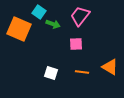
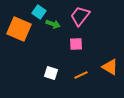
orange line: moved 1 px left, 3 px down; rotated 32 degrees counterclockwise
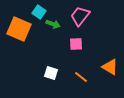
orange line: moved 2 px down; rotated 64 degrees clockwise
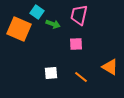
cyan square: moved 2 px left
pink trapezoid: moved 1 px left, 1 px up; rotated 25 degrees counterclockwise
white square: rotated 24 degrees counterclockwise
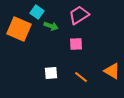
pink trapezoid: rotated 45 degrees clockwise
green arrow: moved 2 px left, 2 px down
orange triangle: moved 2 px right, 4 px down
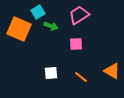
cyan square: moved 1 px right; rotated 24 degrees clockwise
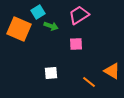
orange line: moved 8 px right, 5 px down
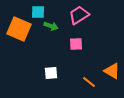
cyan square: rotated 32 degrees clockwise
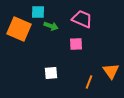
pink trapezoid: moved 3 px right, 4 px down; rotated 55 degrees clockwise
orange triangle: moved 1 px left; rotated 24 degrees clockwise
orange line: rotated 72 degrees clockwise
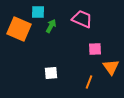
green arrow: rotated 80 degrees counterclockwise
pink square: moved 19 px right, 5 px down
orange triangle: moved 4 px up
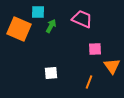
orange triangle: moved 1 px right, 1 px up
